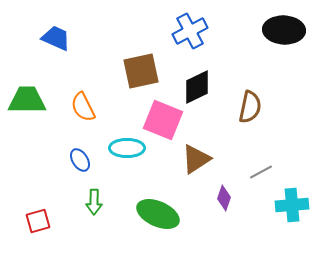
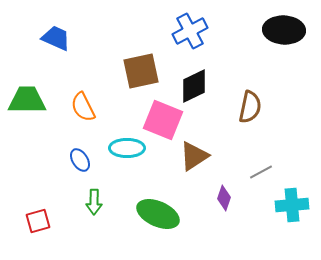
black diamond: moved 3 px left, 1 px up
brown triangle: moved 2 px left, 3 px up
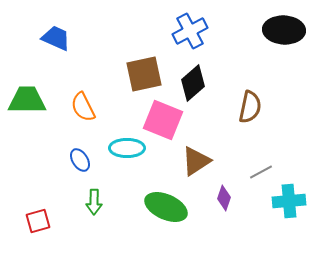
brown square: moved 3 px right, 3 px down
black diamond: moved 1 px left, 3 px up; rotated 15 degrees counterclockwise
brown triangle: moved 2 px right, 5 px down
cyan cross: moved 3 px left, 4 px up
green ellipse: moved 8 px right, 7 px up
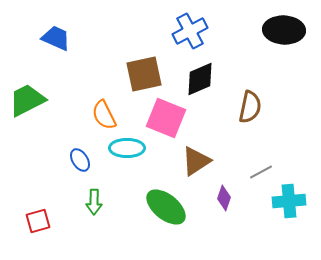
black diamond: moved 7 px right, 4 px up; rotated 18 degrees clockwise
green trapezoid: rotated 27 degrees counterclockwise
orange semicircle: moved 21 px right, 8 px down
pink square: moved 3 px right, 2 px up
green ellipse: rotated 15 degrees clockwise
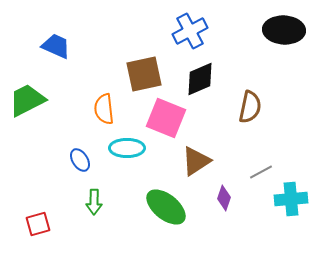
blue trapezoid: moved 8 px down
orange semicircle: moved 6 px up; rotated 20 degrees clockwise
cyan cross: moved 2 px right, 2 px up
red square: moved 3 px down
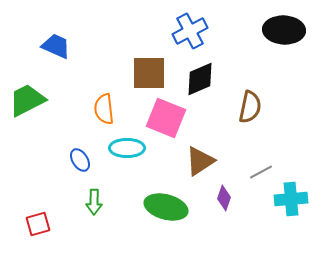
brown square: moved 5 px right, 1 px up; rotated 12 degrees clockwise
brown triangle: moved 4 px right
green ellipse: rotated 24 degrees counterclockwise
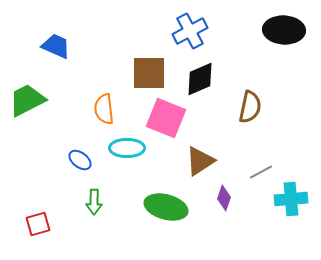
blue ellipse: rotated 20 degrees counterclockwise
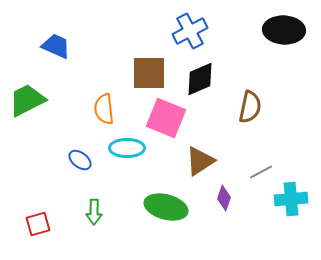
green arrow: moved 10 px down
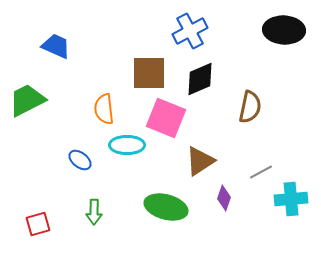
cyan ellipse: moved 3 px up
